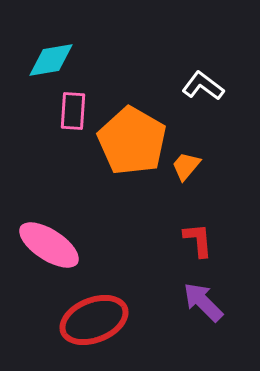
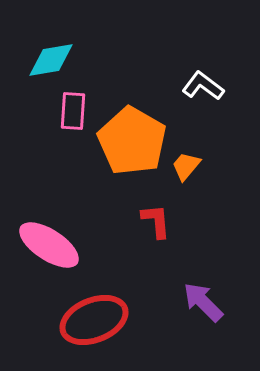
red L-shape: moved 42 px left, 19 px up
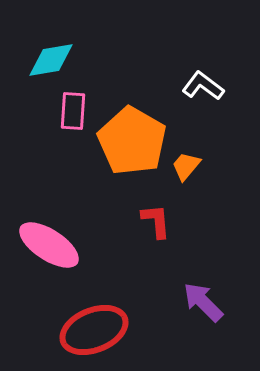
red ellipse: moved 10 px down
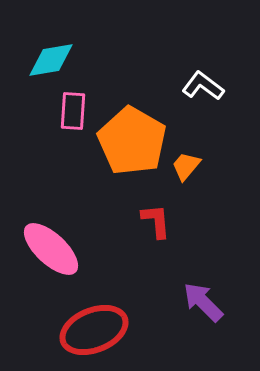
pink ellipse: moved 2 px right, 4 px down; rotated 10 degrees clockwise
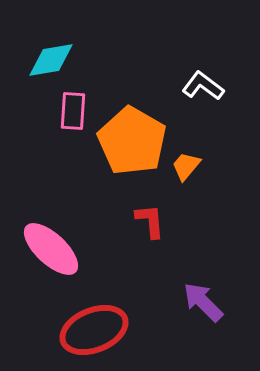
red L-shape: moved 6 px left
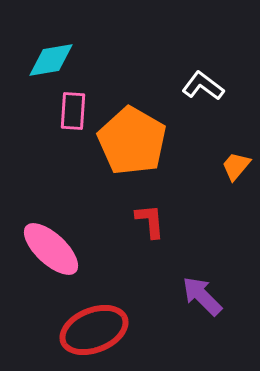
orange trapezoid: moved 50 px right
purple arrow: moved 1 px left, 6 px up
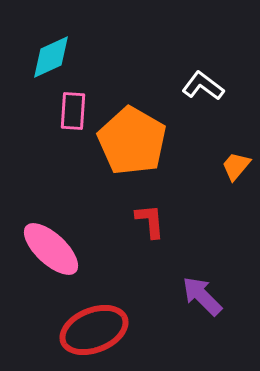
cyan diamond: moved 3 px up; rotated 15 degrees counterclockwise
